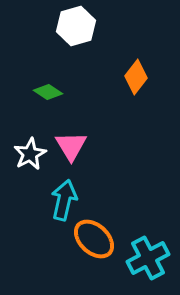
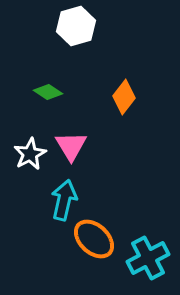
orange diamond: moved 12 px left, 20 px down
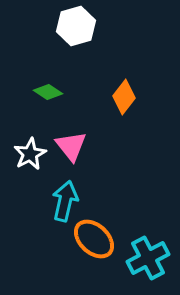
pink triangle: rotated 8 degrees counterclockwise
cyan arrow: moved 1 px right, 1 px down
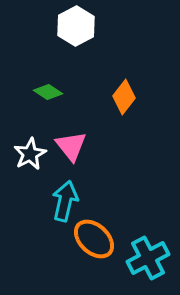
white hexagon: rotated 12 degrees counterclockwise
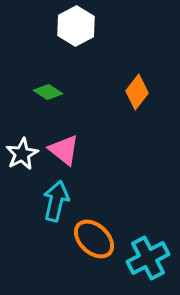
orange diamond: moved 13 px right, 5 px up
pink triangle: moved 7 px left, 4 px down; rotated 12 degrees counterclockwise
white star: moved 8 px left
cyan arrow: moved 9 px left
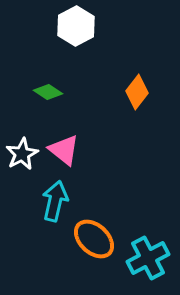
cyan arrow: moved 1 px left
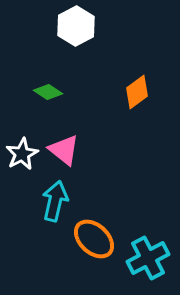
orange diamond: rotated 16 degrees clockwise
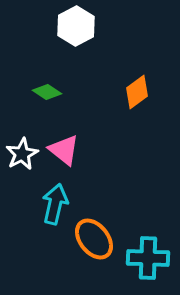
green diamond: moved 1 px left
cyan arrow: moved 3 px down
orange ellipse: rotated 9 degrees clockwise
cyan cross: rotated 30 degrees clockwise
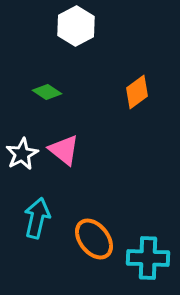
cyan arrow: moved 18 px left, 14 px down
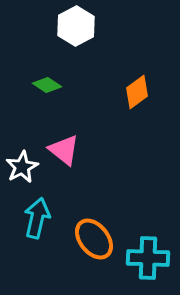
green diamond: moved 7 px up
white star: moved 13 px down
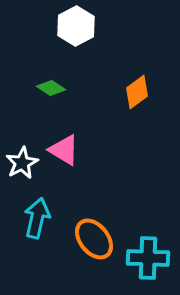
green diamond: moved 4 px right, 3 px down
pink triangle: rotated 8 degrees counterclockwise
white star: moved 4 px up
